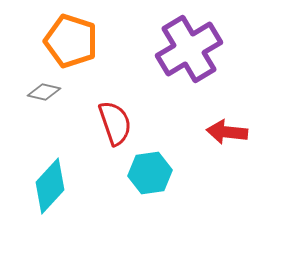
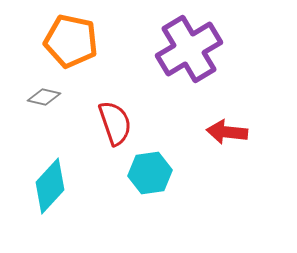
orange pentagon: rotated 6 degrees counterclockwise
gray diamond: moved 5 px down
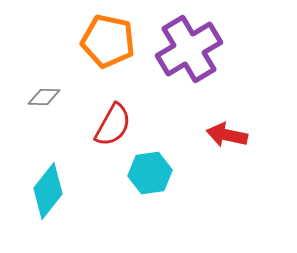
orange pentagon: moved 37 px right
gray diamond: rotated 12 degrees counterclockwise
red semicircle: moved 2 px left, 2 px down; rotated 48 degrees clockwise
red arrow: moved 3 px down; rotated 6 degrees clockwise
cyan diamond: moved 2 px left, 5 px down; rotated 4 degrees counterclockwise
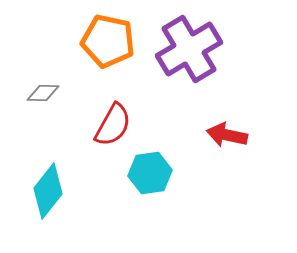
gray diamond: moved 1 px left, 4 px up
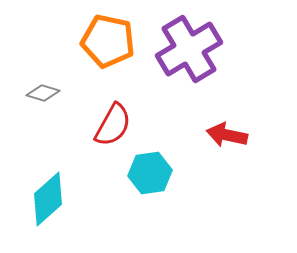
gray diamond: rotated 16 degrees clockwise
cyan diamond: moved 8 px down; rotated 10 degrees clockwise
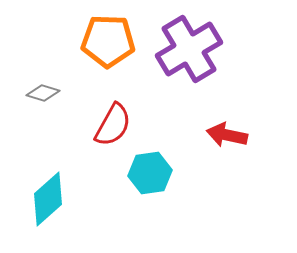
orange pentagon: rotated 10 degrees counterclockwise
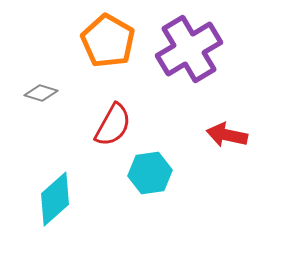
orange pentagon: rotated 28 degrees clockwise
gray diamond: moved 2 px left
cyan diamond: moved 7 px right
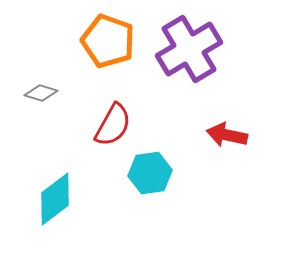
orange pentagon: rotated 10 degrees counterclockwise
cyan diamond: rotated 4 degrees clockwise
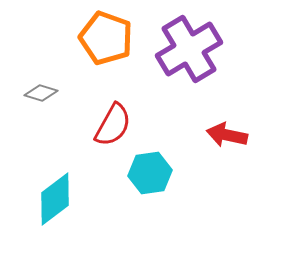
orange pentagon: moved 2 px left, 3 px up
